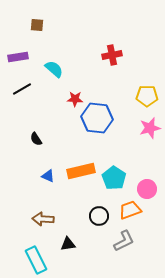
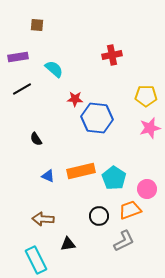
yellow pentagon: moved 1 px left
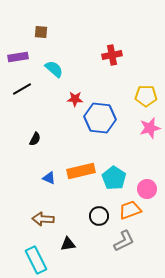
brown square: moved 4 px right, 7 px down
blue hexagon: moved 3 px right
black semicircle: moved 1 px left; rotated 120 degrees counterclockwise
blue triangle: moved 1 px right, 2 px down
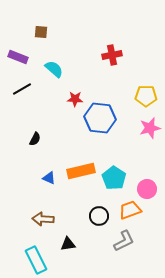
purple rectangle: rotated 30 degrees clockwise
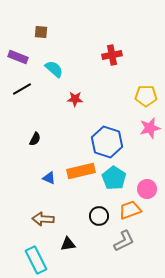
blue hexagon: moved 7 px right, 24 px down; rotated 12 degrees clockwise
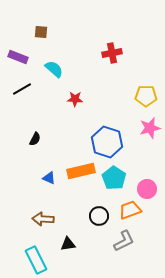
red cross: moved 2 px up
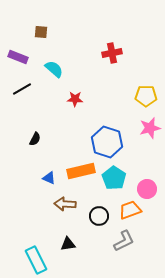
brown arrow: moved 22 px right, 15 px up
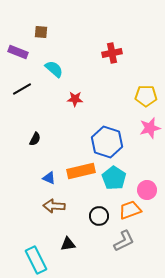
purple rectangle: moved 5 px up
pink circle: moved 1 px down
brown arrow: moved 11 px left, 2 px down
